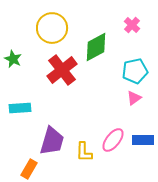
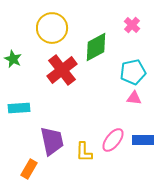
cyan pentagon: moved 2 px left, 1 px down
pink triangle: rotated 42 degrees clockwise
cyan rectangle: moved 1 px left
purple trapezoid: rotated 28 degrees counterclockwise
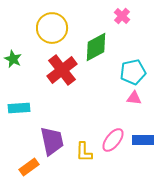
pink cross: moved 10 px left, 9 px up
orange rectangle: moved 2 px up; rotated 24 degrees clockwise
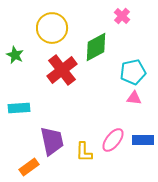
green star: moved 2 px right, 4 px up
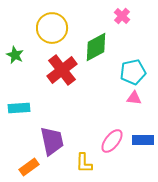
pink ellipse: moved 1 px left, 1 px down
yellow L-shape: moved 11 px down
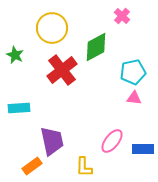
blue rectangle: moved 9 px down
yellow L-shape: moved 4 px down
orange rectangle: moved 3 px right, 1 px up
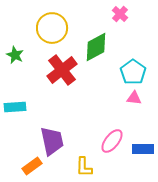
pink cross: moved 2 px left, 2 px up
cyan pentagon: rotated 25 degrees counterclockwise
cyan rectangle: moved 4 px left, 1 px up
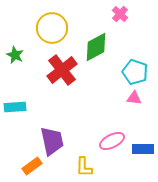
cyan pentagon: moved 2 px right; rotated 15 degrees counterclockwise
pink ellipse: rotated 25 degrees clockwise
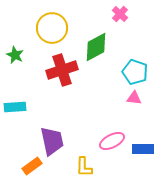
red cross: rotated 20 degrees clockwise
